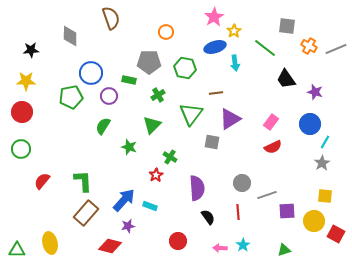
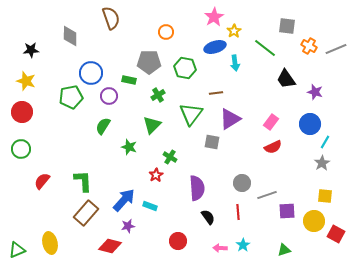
yellow star at (26, 81): rotated 18 degrees clockwise
green triangle at (17, 250): rotated 24 degrees counterclockwise
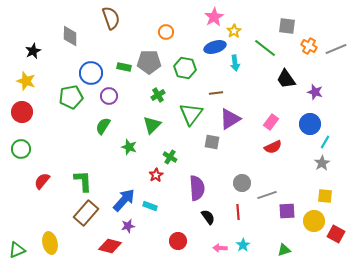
black star at (31, 50): moved 2 px right, 1 px down; rotated 21 degrees counterclockwise
green rectangle at (129, 80): moved 5 px left, 13 px up
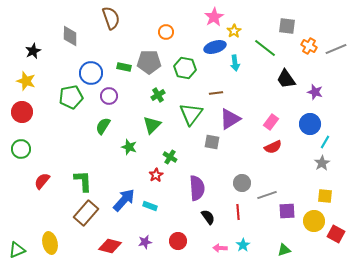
purple star at (128, 226): moved 17 px right, 16 px down
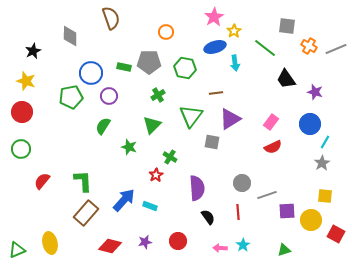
green triangle at (191, 114): moved 2 px down
yellow circle at (314, 221): moved 3 px left, 1 px up
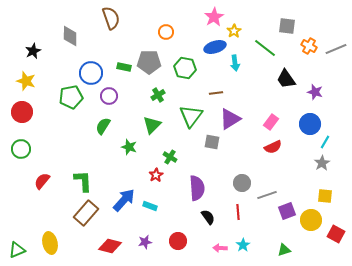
purple square at (287, 211): rotated 18 degrees counterclockwise
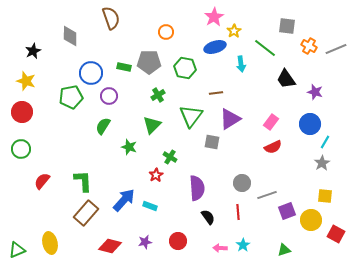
cyan arrow at (235, 63): moved 6 px right, 1 px down
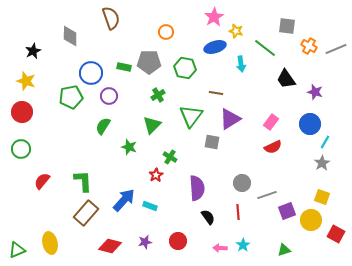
yellow star at (234, 31): moved 2 px right; rotated 24 degrees counterclockwise
brown line at (216, 93): rotated 16 degrees clockwise
yellow square at (325, 196): moved 3 px left, 1 px down; rotated 14 degrees clockwise
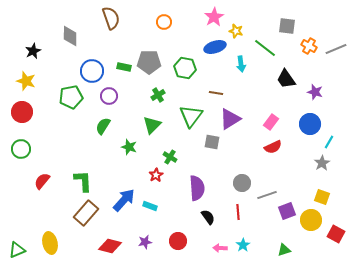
orange circle at (166, 32): moved 2 px left, 10 px up
blue circle at (91, 73): moved 1 px right, 2 px up
cyan line at (325, 142): moved 4 px right
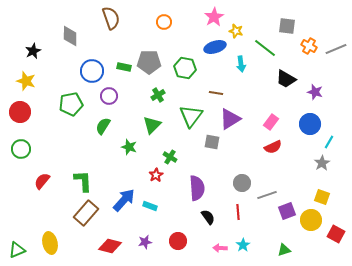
black trapezoid at (286, 79): rotated 25 degrees counterclockwise
green pentagon at (71, 97): moved 7 px down
red circle at (22, 112): moved 2 px left
